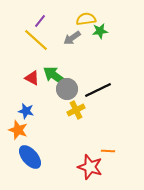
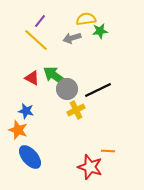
gray arrow: rotated 18 degrees clockwise
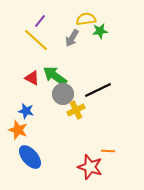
gray arrow: rotated 42 degrees counterclockwise
gray circle: moved 4 px left, 5 px down
